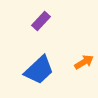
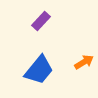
blue trapezoid: rotated 8 degrees counterclockwise
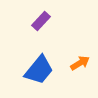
orange arrow: moved 4 px left, 1 px down
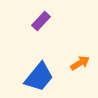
blue trapezoid: moved 7 px down
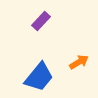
orange arrow: moved 1 px left, 1 px up
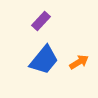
blue trapezoid: moved 5 px right, 17 px up
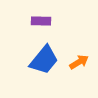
purple rectangle: rotated 48 degrees clockwise
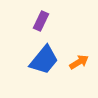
purple rectangle: rotated 66 degrees counterclockwise
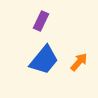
orange arrow: rotated 18 degrees counterclockwise
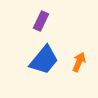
orange arrow: rotated 18 degrees counterclockwise
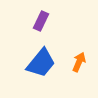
blue trapezoid: moved 3 px left, 3 px down
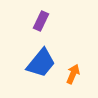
orange arrow: moved 6 px left, 12 px down
